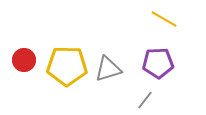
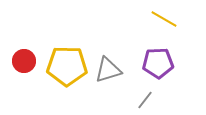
red circle: moved 1 px down
gray triangle: moved 1 px down
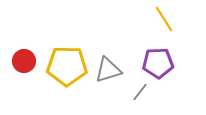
yellow line: rotated 28 degrees clockwise
gray line: moved 5 px left, 8 px up
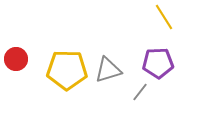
yellow line: moved 2 px up
red circle: moved 8 px left, 2 px up
yellow pentagon: moved 4 px down
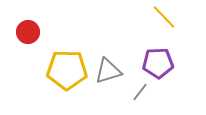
yellow line: rotated 12 degrees counterclockwise
red circle: moved 12 px right, 27 px up
gray triangle: moved 1 px down
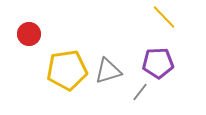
red circle: moved 1 px right, 2 px down
yellow pentagon: rotated 9 degrees counterclockwise
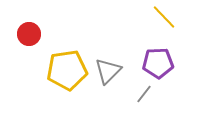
gray triangle: rotated 28 degrees counterclockwise
gray line: moved 4 px right, 2 px down
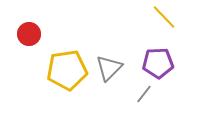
gray triangle: moved 1 px right, 3 px up
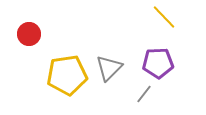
yellow pentagon: moved 5 px down
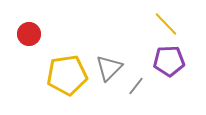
yellow line: moved 2 px right, 7 px down
purple pentagon: moved 11 px right, 2 px up
gray line: moved 8 px left, 8 px up
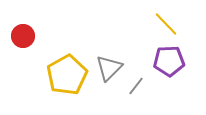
red circle: moved 6 px left, 2 px down
yellow pentagon: rotated 21 degrees counterclockwise
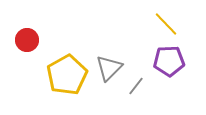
red circle: moved 4 px right, 4 px down
